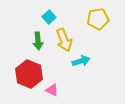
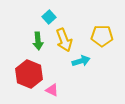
yellow pentagon: moved 4 px right, 17 px down; rotated 10 degrees clockwise
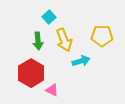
red hexagon: moved 2 px right, 1 px up; rotated 8 degrees clockwise
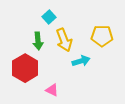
red hexagon: moved 6 px left, 5 px up
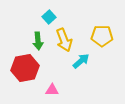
cyan arrow: rotated 24 degrees counterclockwise
red hexagon: rotated 20 degrees clockwise
pink triangle: rotated 24 degrees counterclockwise
